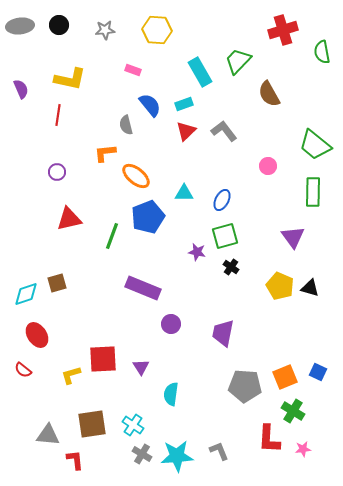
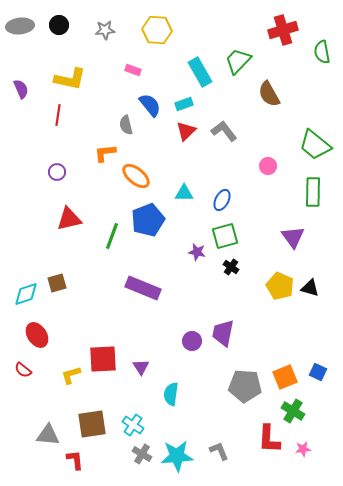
blue pentagon at (148, 217): moved 3 px down
purple circle at (171, 324): moved 21 px right, 17 px down
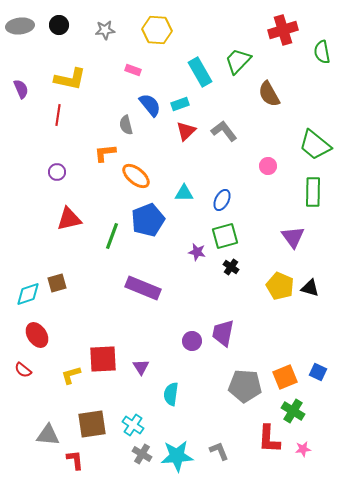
cyan rectangle at (184, 104): moved 4 px left
cyan diamond at (26, 294): moved 2 px right
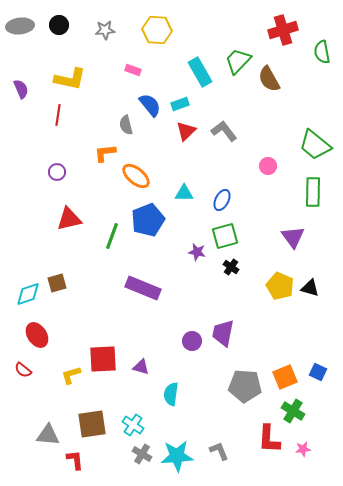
brown semicircle at (269, 94): moved 15 px up
purple triangle at (141, 367): rotated 42 degrees counterclockwise
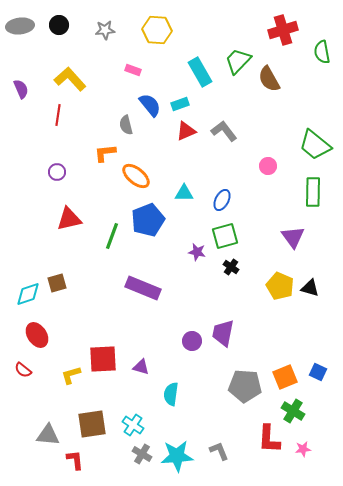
yellow L-shape at (70, 79): rotated 144 degrees counterclockwise
red triangle at (186, 131): rotated 20 degrees clockwise
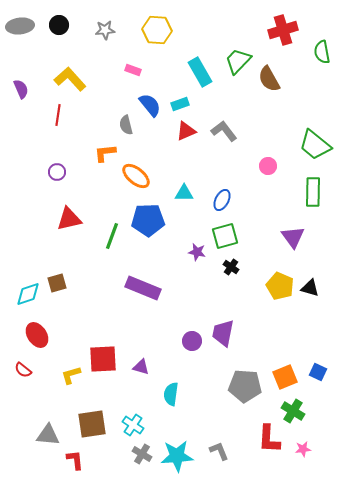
blue pentagon at (148, 220): rotated 20 degrees clockwise
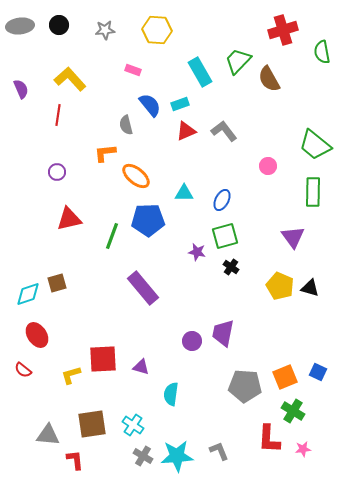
purple rectangle at (143, 288): rotated 28 degrees clockwise
gray cross at (142, 454): moved 1 px right, 2 px down
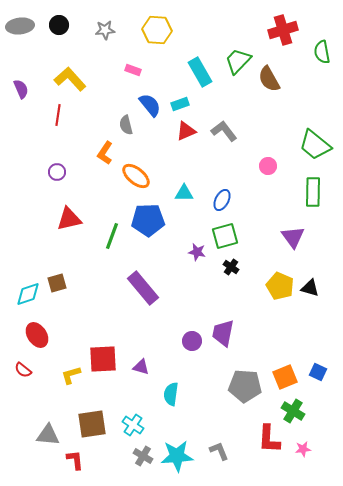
orange L-shape at (105, 153): rotated 50 degrees counterclockwise
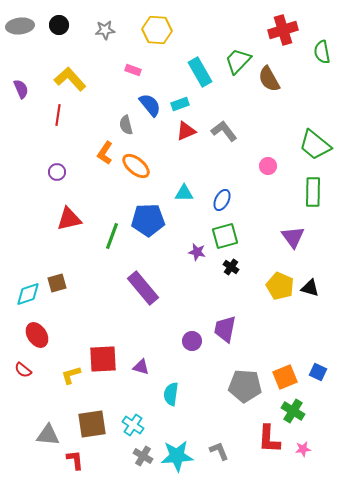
orange ellipse at (136, 176): moved 10 px up
purple trapezoid at (223, 333): moved 2 px right, 4 px up
